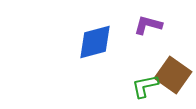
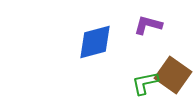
green L-shape: moved 3 px up
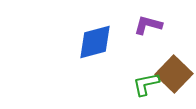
brown square: moved 1 px right, 1 px up; rotated 9 degrees clockwise
green L-shape: moved 1 px right, 1 px down
